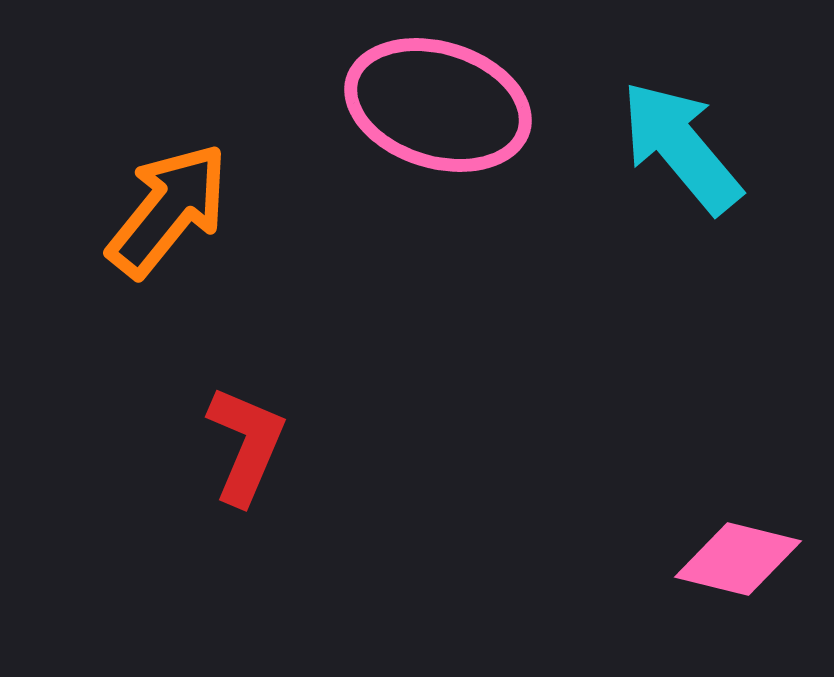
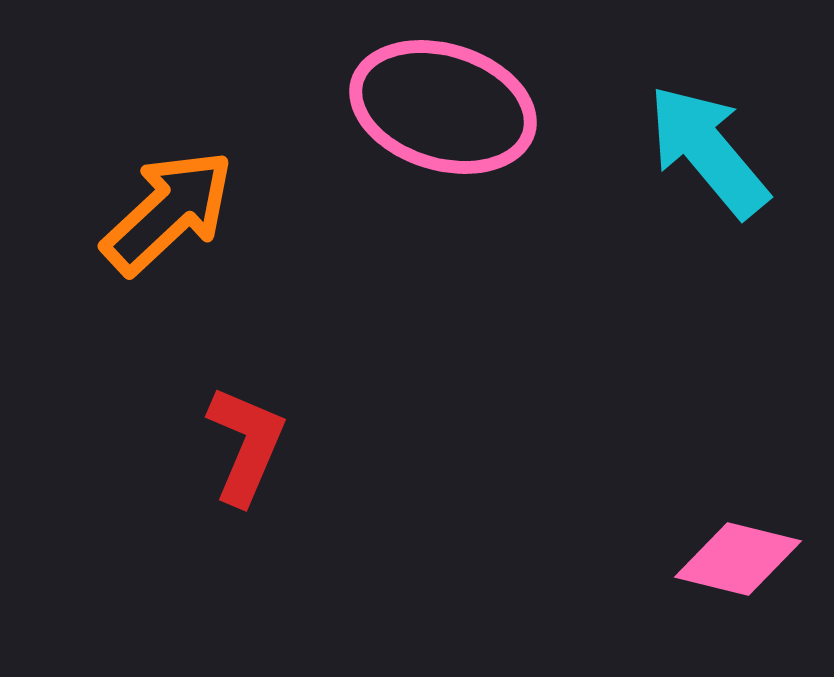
pink ellipse: moved 5 px right, 2 px down
cyan arrow: moved 27 px right, 4 px down
orange arrow: moved 2 px down; rotated 8 degrees clockwise
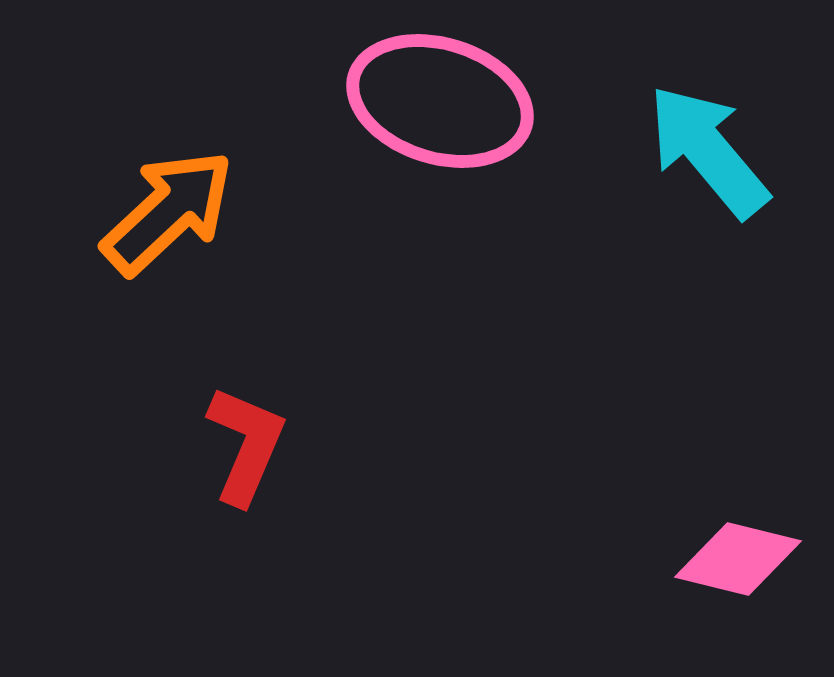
pink ellipse: moved 3 px left, 6 px up
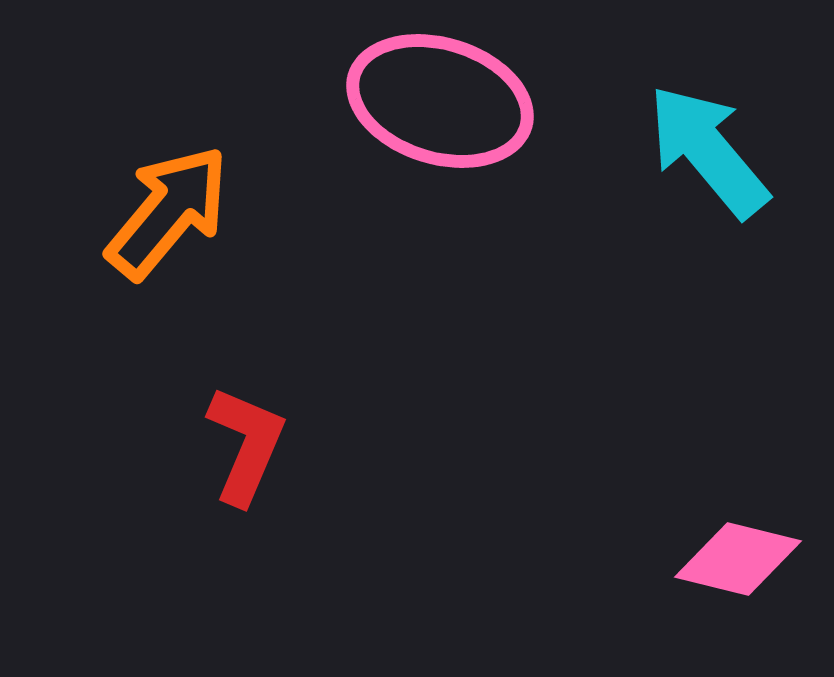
orange arrow: rotated 7 degrees counterclockwise
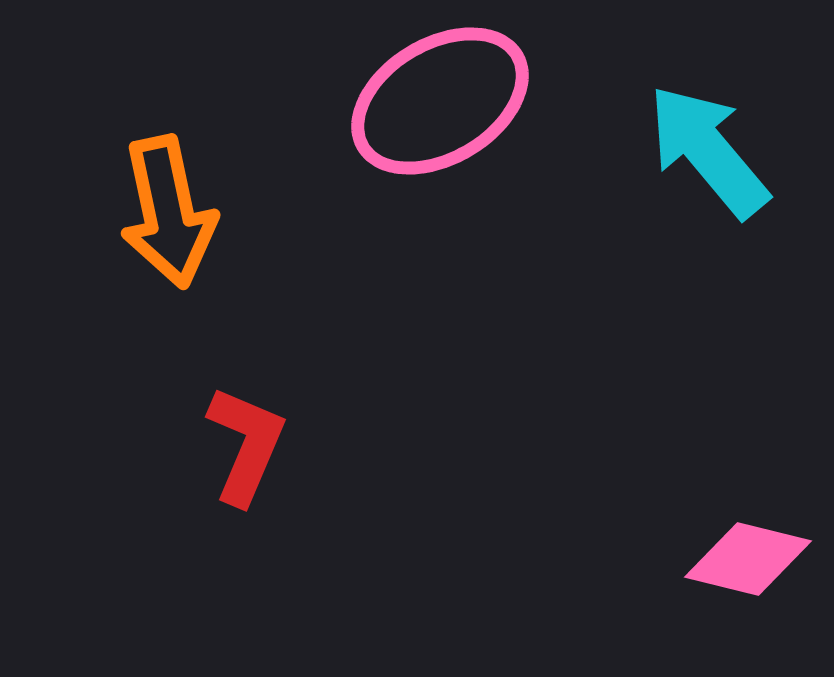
pink ellipse: rotated 48 degrees counterclockwise
orange arrow: rotated 128 degrees clockwise
pink diamond: moved 10 px right
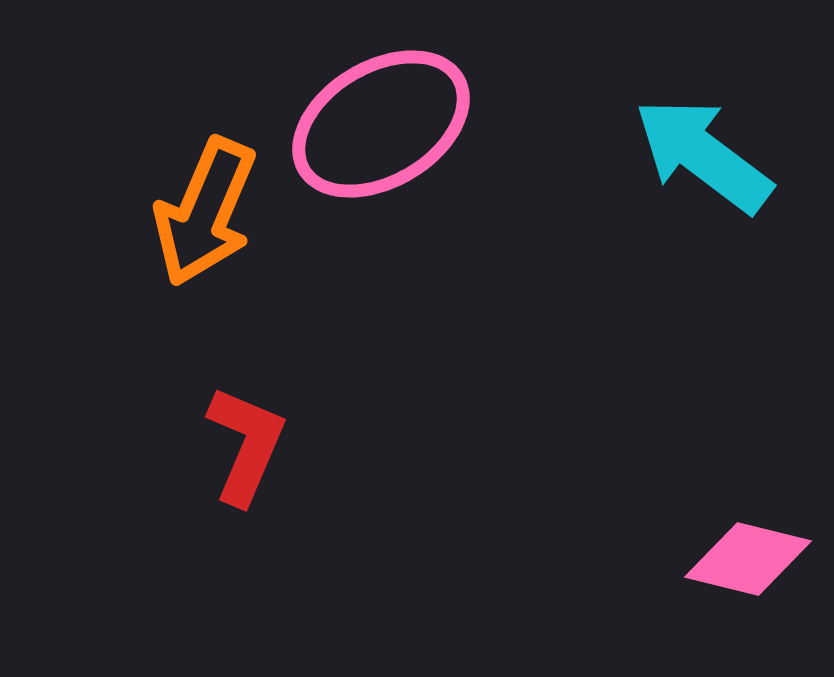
pink ellipse: moved 59 px left, 23 px down
cyan arrow: moved 5 px left, 4 px down; rotated 13 degrees counterclockwise
orange arrow: moved 37 px right; rotated 35 degrees clockwise
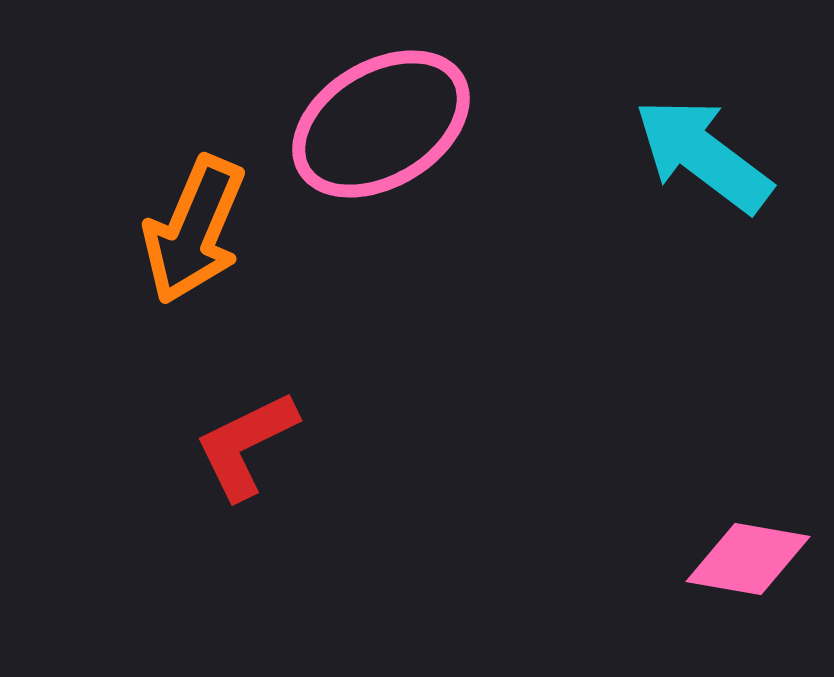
orange arrow: moved 11 px left, 18 px down
red L-shape: rotated 139 degrees counterclockwise
pink diamond: rotated 4 degrees counterclockwise
